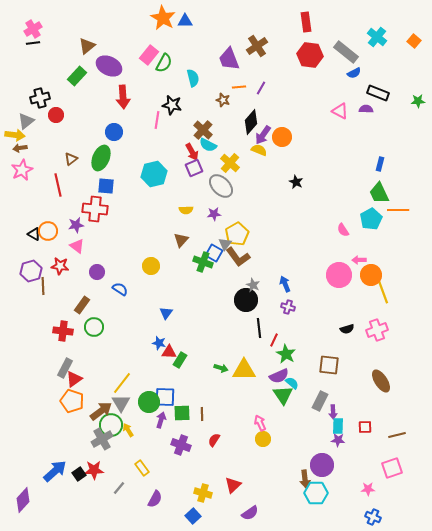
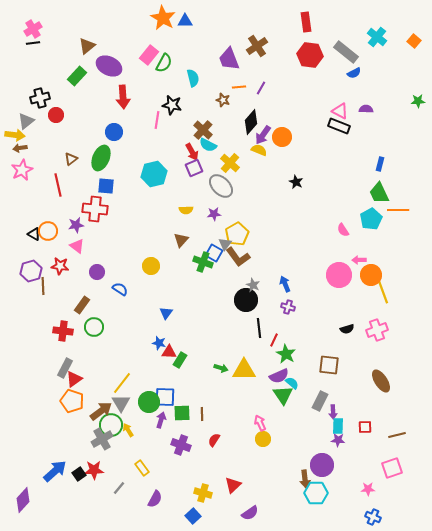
black rectangle at (378, 93): moved 39 px left, 33 px down
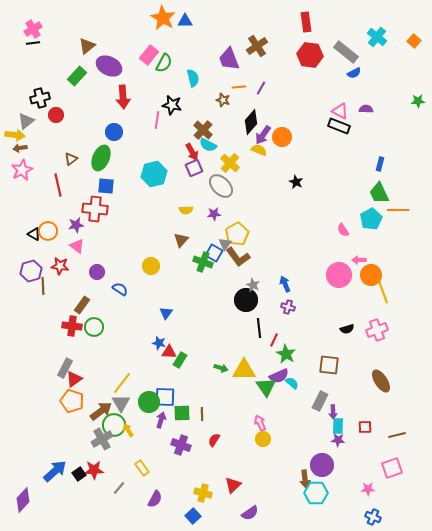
red cross at (63, 331): moved 9 px right, 5 px up
green triangle at (283, 395): moved 17 px left, 8 px up
green circle at (111, 425): moved 3 px right
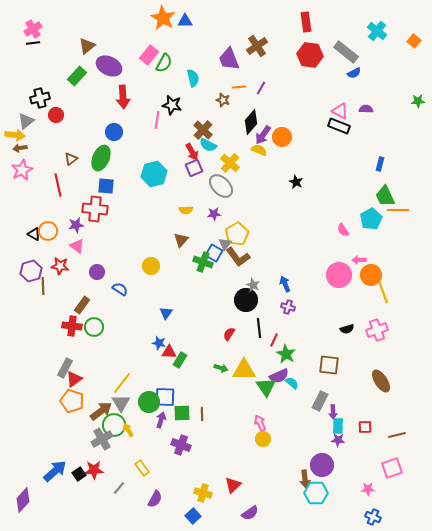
cyan cross at (377, 37): moved 6 px up
green trapezoid at (379, 193): moved 6 px right, 3 px down
red semicircle at (214, 440): moved 15 px right, 106 px up
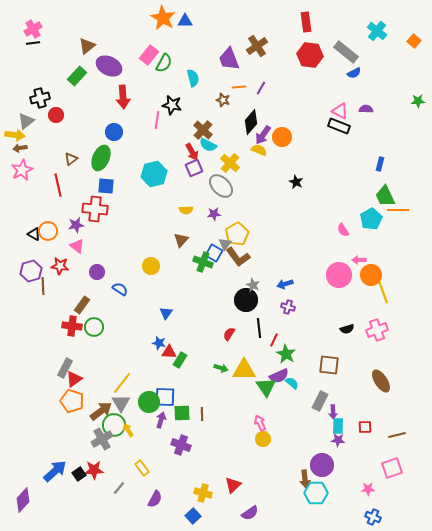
blue arrow at (285, 284): rotated 84 degrees counterclockwise
